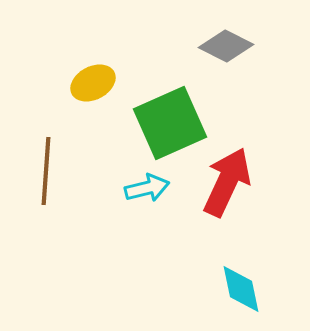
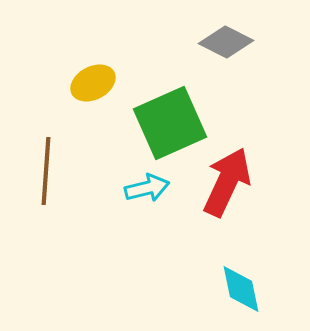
gray diamond: moved 4 px up
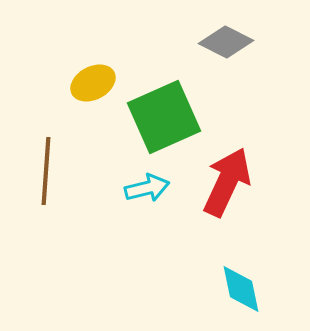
green square: moved 6 px left, 6 px up
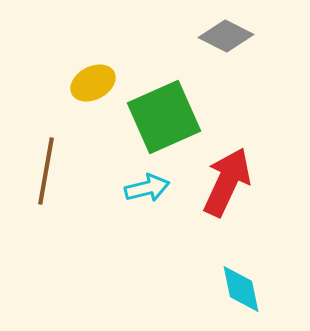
gray diamond: moved 6 px up
brown line: rotated 6 degrees clockwise
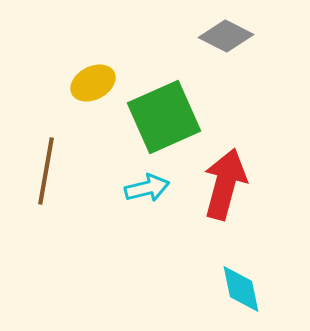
red arrow: moved 2 px left, 2 px down; rotated 10 degrees counterclockwise
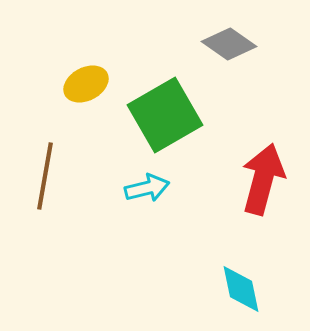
gray diamond: moved 3 px right, 8 px down; rotated 8 degrees clockwise
yellow ellipse: moved 7 px left, 1 px down
green square: moved 1 px right, 2 px up; rotated 6 degrees counterclockwise
brown line: moved 1 px left, 5 px down
red arrow: moved 38 px right, 5 px up
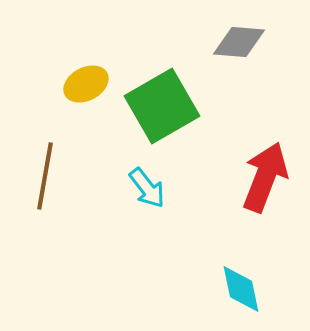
gray diamond: moved 10 px right, 2 px up; rotated 30 degrees counterclockwise
green square: moved 3 px left, 9 px up
red arrow: moved 2 px right, 2 px up; rotated 6 degrees clockwise
cyan arrow: rotated 66 degrees clockwise
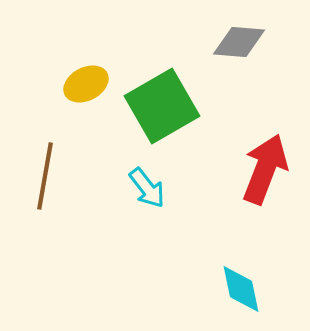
red arrow: moved 8 px up
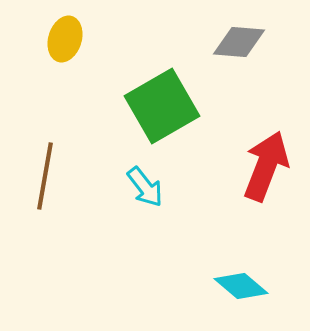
yellow ellipse: moved 21 px left, 45 px up; rotated 45 degrees counterclockwise
red arrow: moved 1 px right, 3 px up
cyan arrow: moved 2 px left, 1 px up
cyan diamond: moved 3 px up; rotated 38 degrees counterclockwise
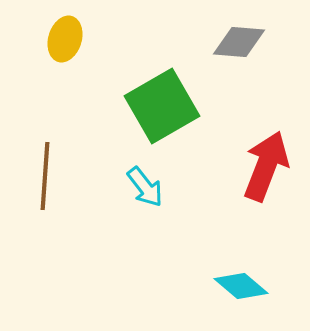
brown line: rotated 6 degrees counterclockwise
